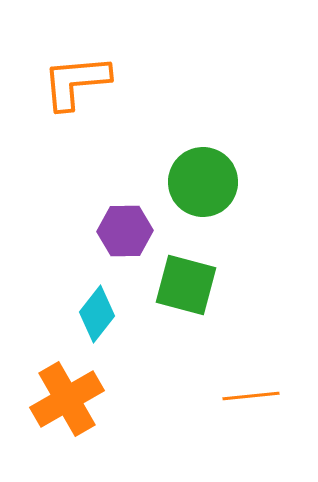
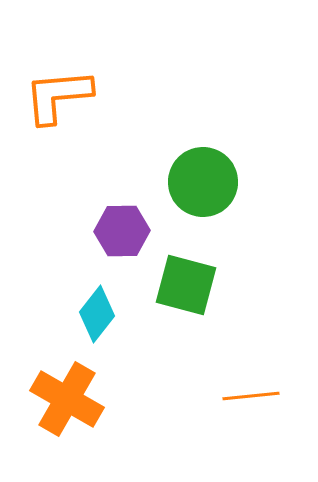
orange L-shape: moved 18 px left, 14 px down
purple hexagon: moved 3 px left
orange cross: rotated 30 degrees counterclockwise
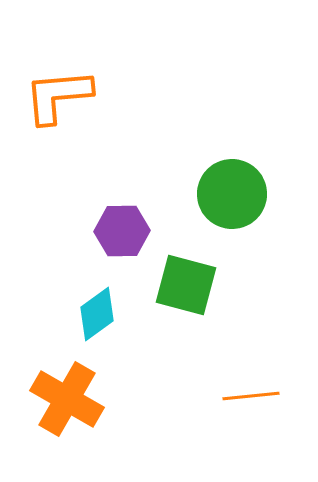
green circle: moved 29 px right, 12 px down
cyan diamond: rotated 16 degrees clockwise
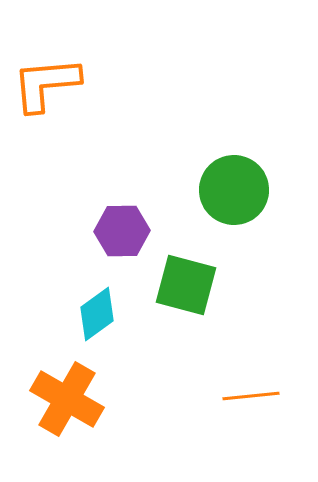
orange L-shape: moved 12 px left, 12 px up
green circle: moved 2 px right, 4 px up
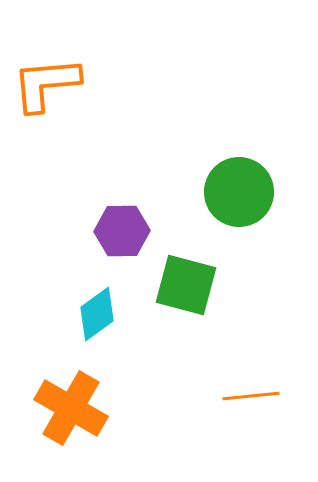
green circle: moved 5 px right, 2 px down
orange cross: moved 4 px right, 9 px down
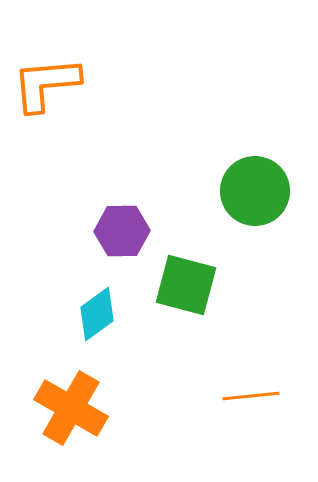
green circle: moved 16 px right, 1 px up
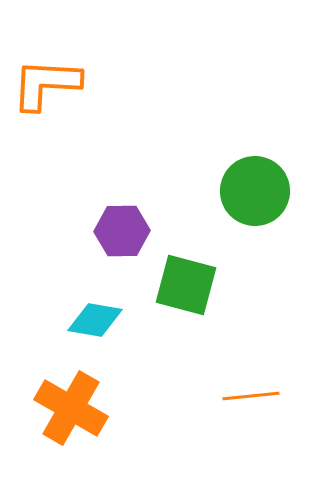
orange L-shape: rotated 8 degrees clockwise
cyan diamond: moved 2 px left, 6 px down; rotated 46 degrees clockwise
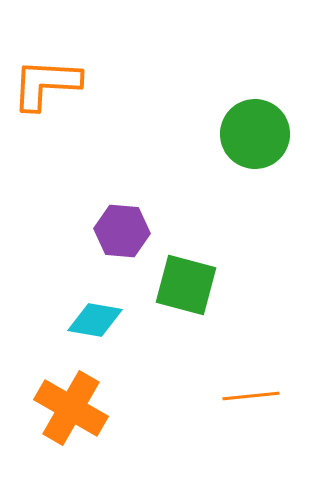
green circle: moved 57 px up
purple hexagon: rotated 6 degrees clockwise
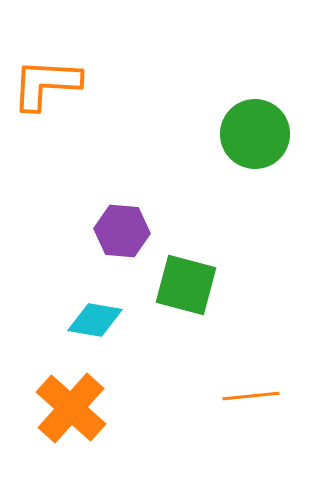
orange cross: rotated 12 degrees clockwise
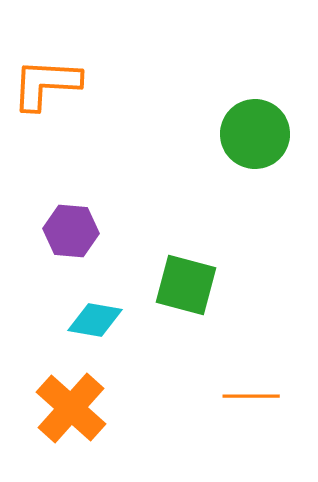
purple hexagon: moved 51 px left
orange line: rotated 6 degrees clockwise
